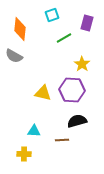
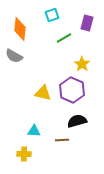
purple hexagon: rotated 20 degrees clockwise
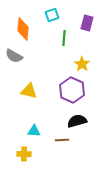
orange diamond: moved 3 px right
green line: rotated 56 degrees counterclockwise
yellow triangle: moved 14 px left, 2 px up
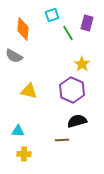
green line: moved 4 px right, 5 px up; rotated 35 degrees counterclockwise
cyan triangle: moved 16 px left
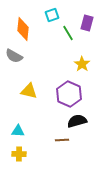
purple hexagon: moved 3 px left, 4 px down
yellow cross: moved 5 px left
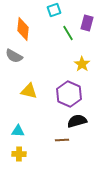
cyan square: moved 2 px right, 5 px up
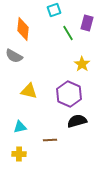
cyan triangle: moved 2 px right, 4 px up; rotated 16 degrees counterclockwise
brown line: moved 12 px left
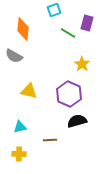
green line: rotated 28 degrees counterclockwise
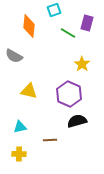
orange diamond: moved 6 px right, 3 px up
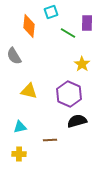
cyan square: moved 3 px left, 2 px down
purple rectangle: rotated 14 degrees counterclockwise
gray semicircle: rotated 30 degrees clockwise
